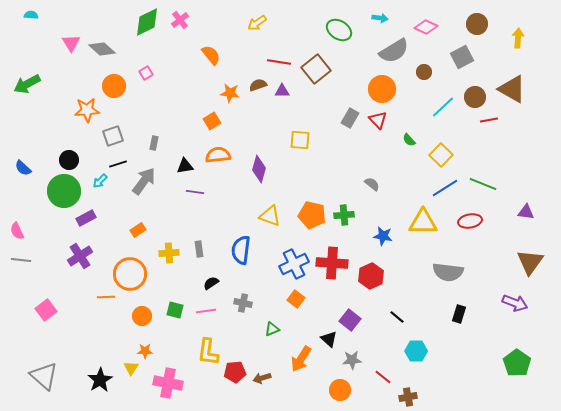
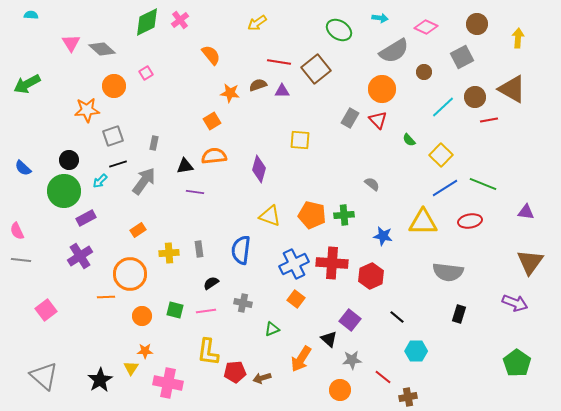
orange semicircle at (218, 155): moved 4 px left, 1 px down
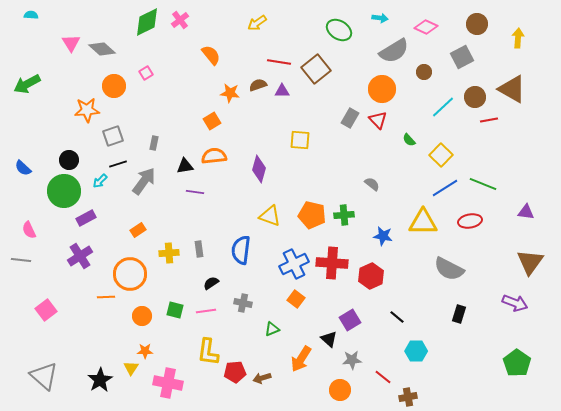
pink semicircle at (17, 231): moved 12 px right, 1 px up
gray semicircle at (448, 272): moved 1 px right, 3 px up; rotated 20 degrees clockwise
purple square at (350, 320): rotated 20 degrees clockwise
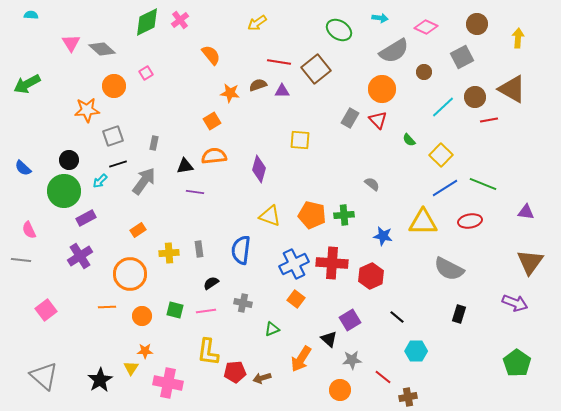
orange line at (106, 297): moved 1 px right, 10 px down
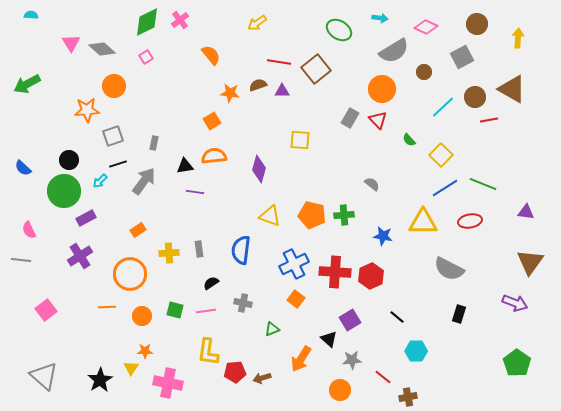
pink square at (146, 73): moved 16 px up
red cross at (332, 263): moved 3 px right, 9 px down
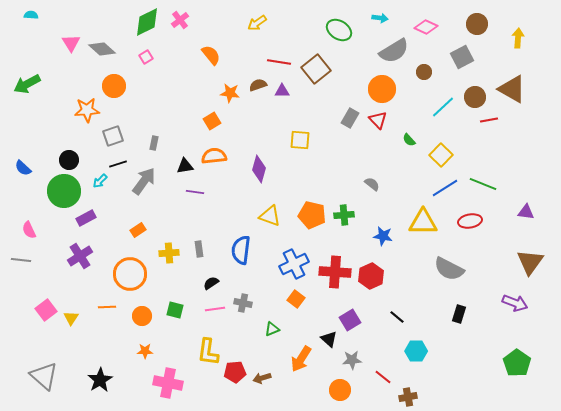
pink line at (206, 311): moved 9 px right, 2 px up
yellow triangle at (131, 368): moved 60 px left, 50 px up
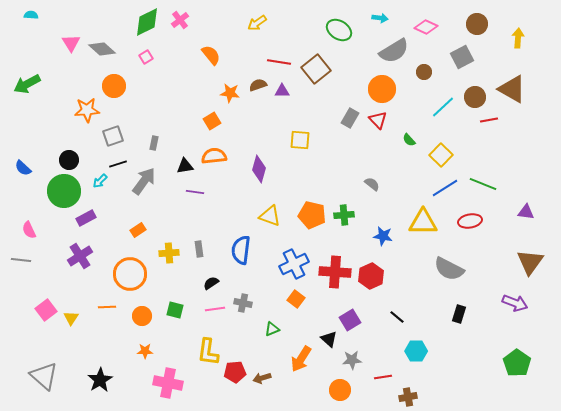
red line at (383, 377): rotated 48 degrees counterclockwise
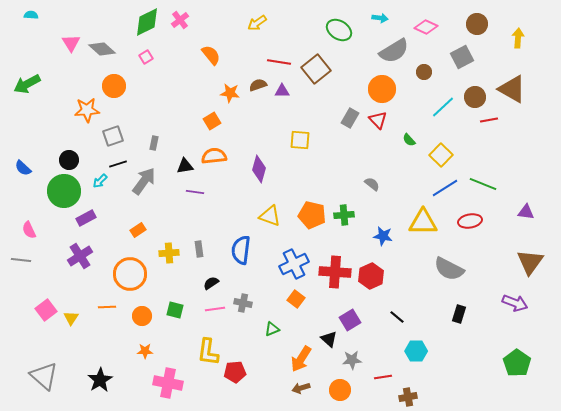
brown arrow at (262, 378): moved 39 px right, 10 px down
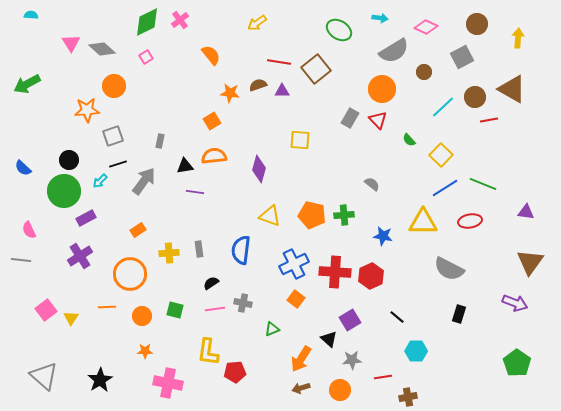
gray rectangle at (154, 143): moved 6 px right, 2 px up
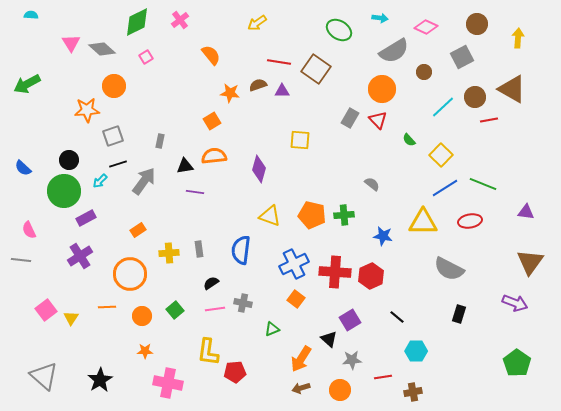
green diamond at (147, 22): moved 10 px left
brown square at (316, 69): rotated 16 degrees counterclockwise
green square at (175, 310): rotated 36 degrees clockwise
brown cross at (408, 397): moved 5 px right, 5 px up
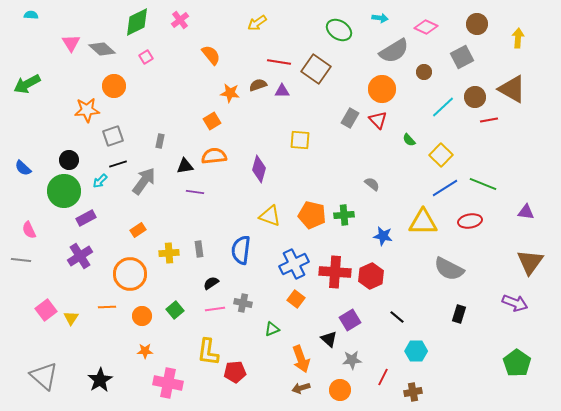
orange arrow at (301, 359): rotated 52 degrees counterclockwise
red line at (383, 377): rotated 54 degrees counterclockwise
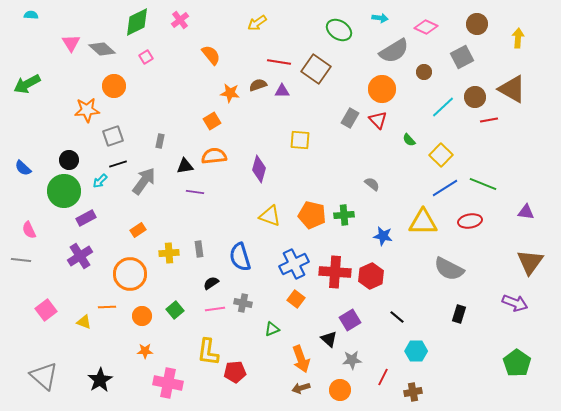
blue semicircle at (241, 250): moved 1 px left, 7 px down; rotated 24 degrees counterclockwise
yellow triangle at (71, 318): moved 13 px right, 4 px down; rotated 42 degrees counterclockwise
